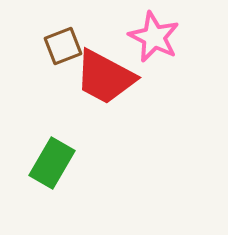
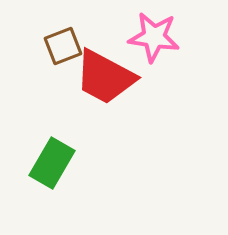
pink star: rotated 18 degrees counterclockwise
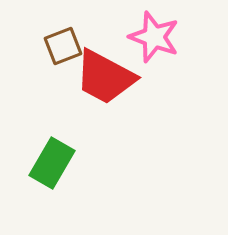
pink star: rotated 12 degrees clockwise
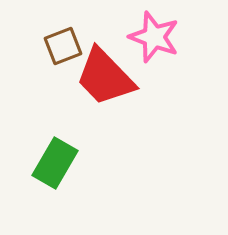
red trapezoid: rotated 18 degrees clockwise
green rectangle: moved 3 px right
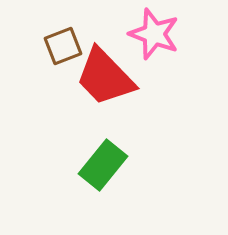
pink star: moved 3 px up
green rectangle: moved 48 px right, 2 px down; rotated 9 degrees clockwise
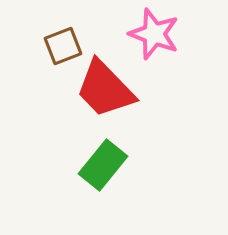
red trapezoid: moved 12 px down
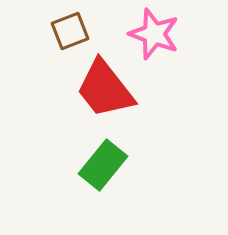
brown square: moved 7 px right, 15 px up
red trapezoid: rotated 6 degrees clockwise
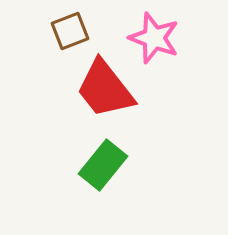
pink star: moved 4 px down
